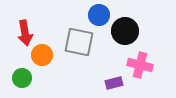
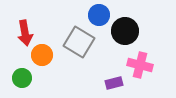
gray square: rotated 20 degrees clockwise
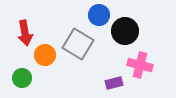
gray square: moved 1 px left, 2 px down
orange circle: moved 3 px right
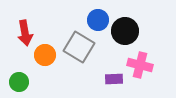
blue circle: moved 1 px left, 5 px down
gray square: moved 1 px right, 3 px down
green circle: moved 3 px left, 4 px down
purple rectangle: moved 4 px up; rotated 12 degrees clockwise
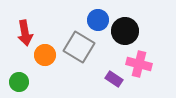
pink cross: moved 1 px left, 1 px up
purple rectangle: rotated 36 degrees clockwise
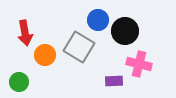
purple rectangle: moved 2 px down; rotated 36 degrees counterclockwise
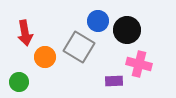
blue circle: moved 1 px down
black circle: moved 2 px right, 1 px up
orange circle: moved 2 px down
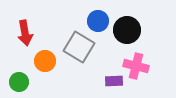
orange circle: moved 4 px down
pink cross: moved 3 px left, 2 px down
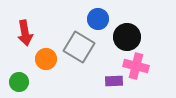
blue circle: moved 2 px up
black circle: moved 7 px down
orange circle: moved 1 px right, 2 px up
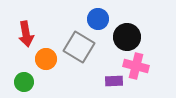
red arrow: moved 1 px right, 1 px down
green circle: moved 5 px right
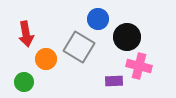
pink cross: moved 3 px right
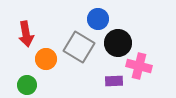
black circle: moved 9 px left, 6 px down
green circle: moved 3 px right, 3 px down
